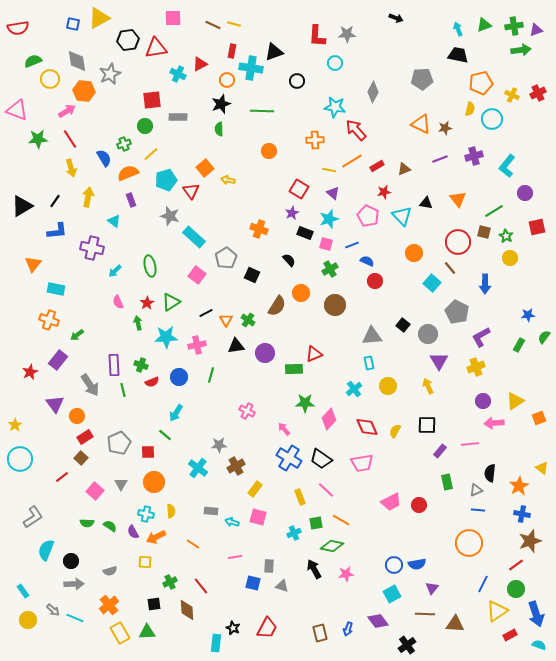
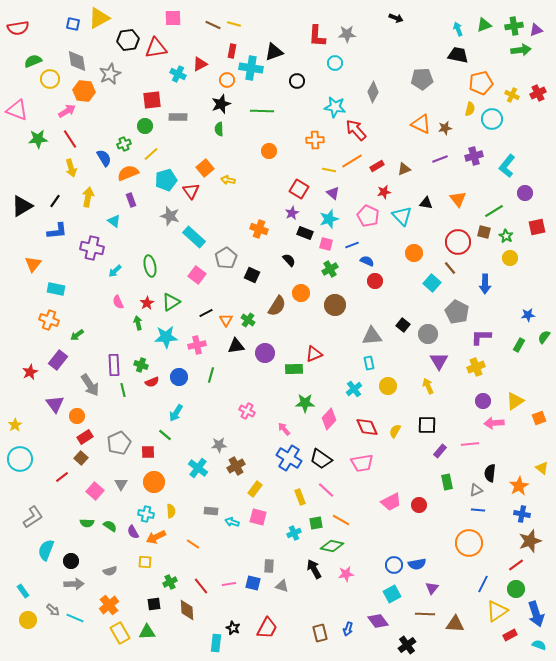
purple L-shape at (481, 337): rotated 30 degrees clockwise
pink line at (235, 557): moved 6 px left, 27 px down
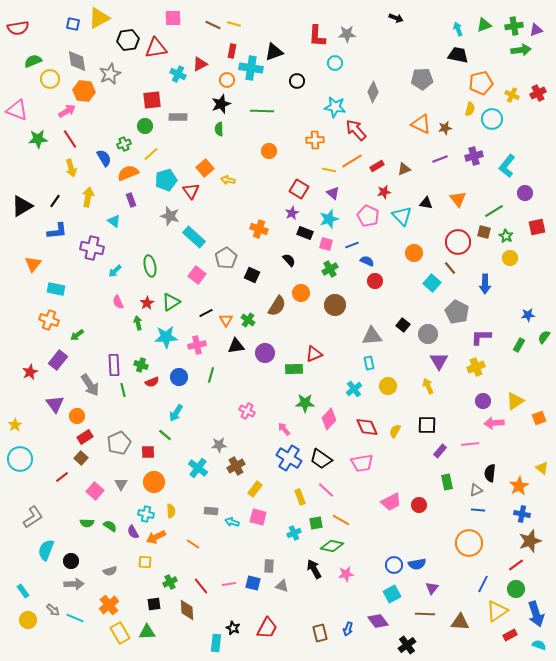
brown triangle at (455, 624): moved 5 px right, 2 px up
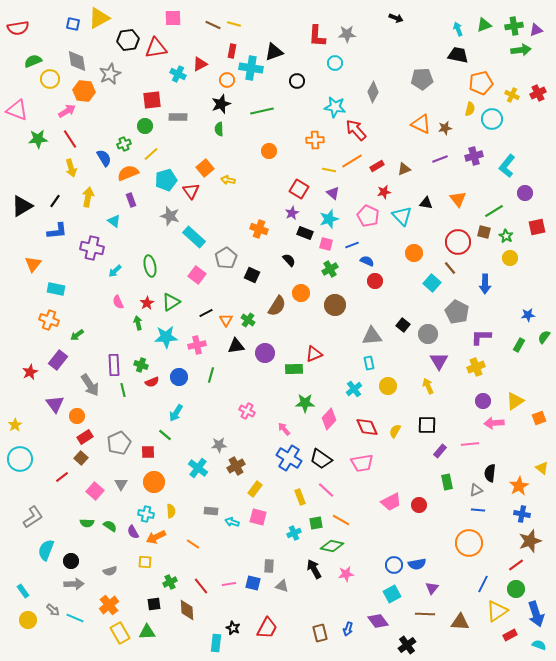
green line at (262, 111): rotated 15 degrees counterclockwise
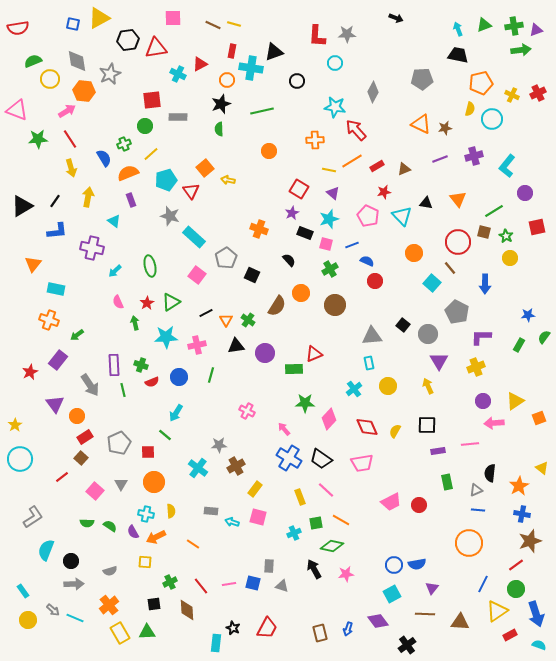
green arrow at (138, 323): moved 3 px left
purple rectangle at (440, 451): moved 2 px left; rotated 40 degrees clockwise
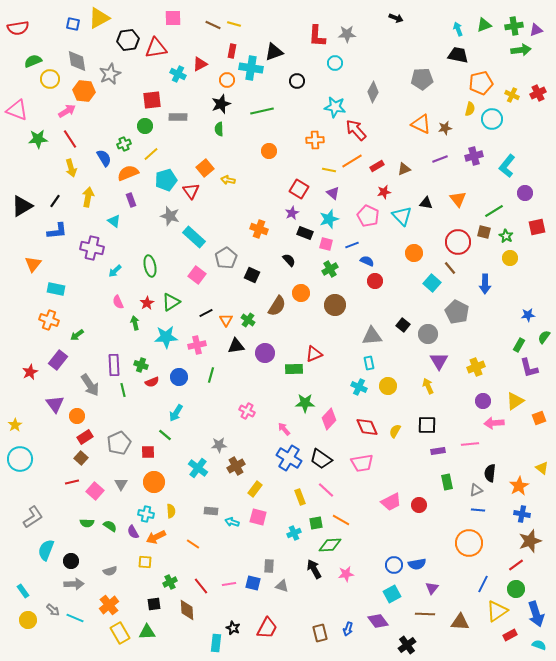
purple L-shape at (481, 337): moved 48 px right, 31 px down; rotated 105 degrees counterclockwise
cyan cross at (354, 389): moved 5 px right, 2 px up; rotated 28 degrees counterclockwise
red line at (62, 477): moved 10 px right, 5 px down; rotated 24 degrees clockwise
green diamond at (332, 546): moved 2 px left, 1 px up; rotated 15 degrees counterclockwise
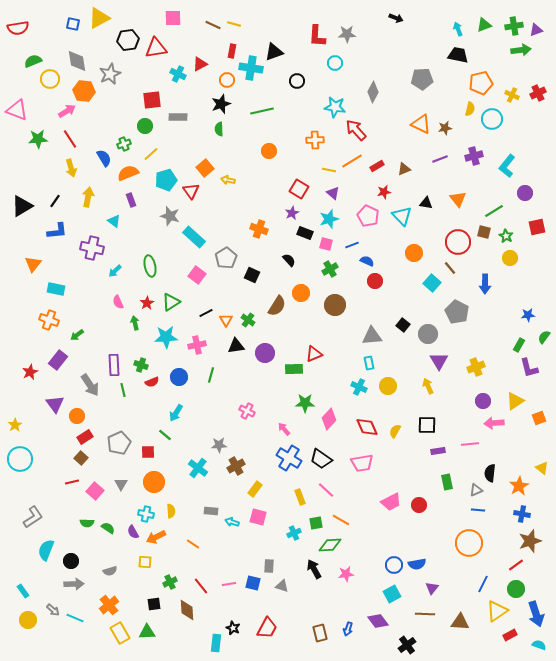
green semicircle at (110, 526): moved 2 px left, 2 px down
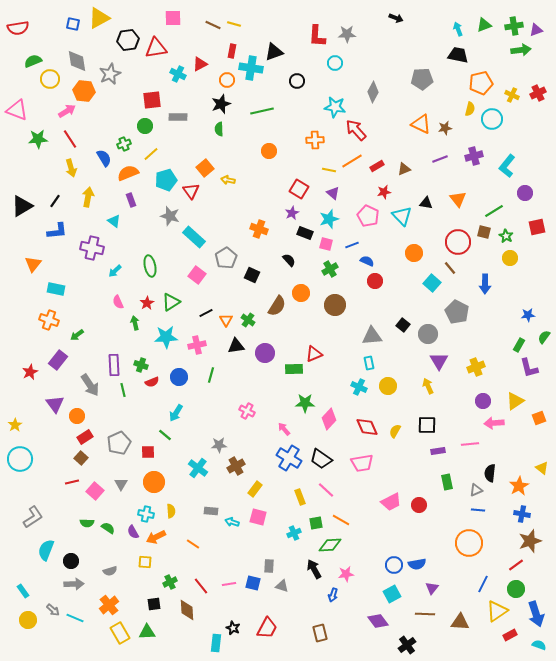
blue arrow at (348, 629): moved 15 px left, 34 px up
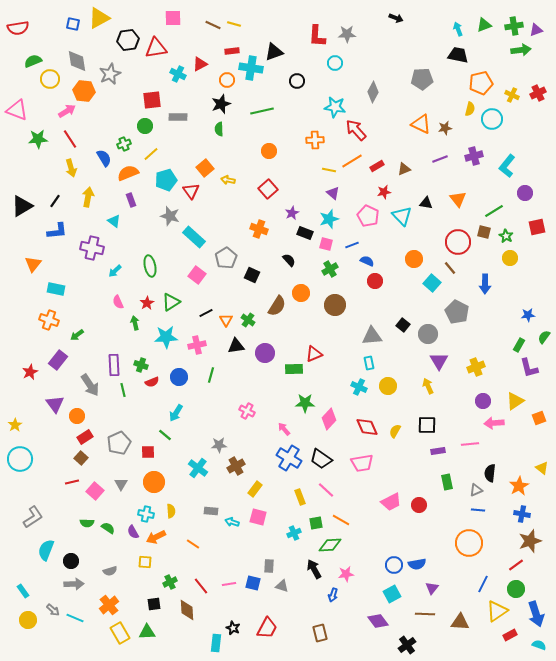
red rectangle at (232, 51): rotated 72 degrees clockwise
red square at (299, 189): moved 31 px left; rotated 18 degrees clockwise
orange circle at (414, 253): moved 6 px down
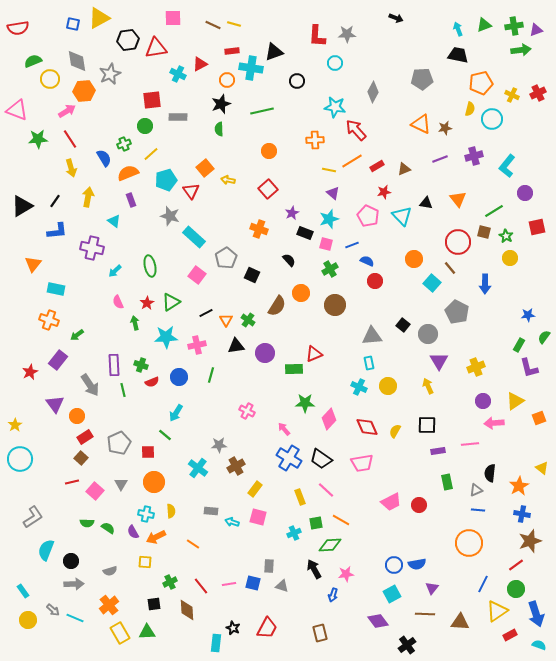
orange hexagon at (84, 91): rotated 10 degrees counterclockwise
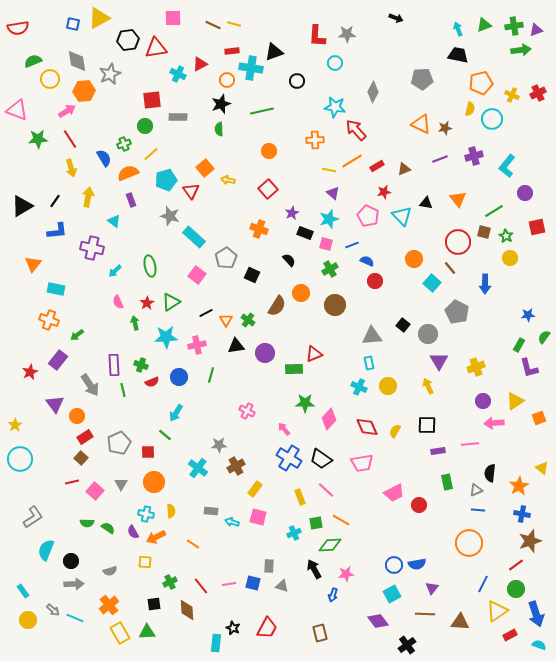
pink trapezoid at (391, 502): moved 3 px right, 9 px up
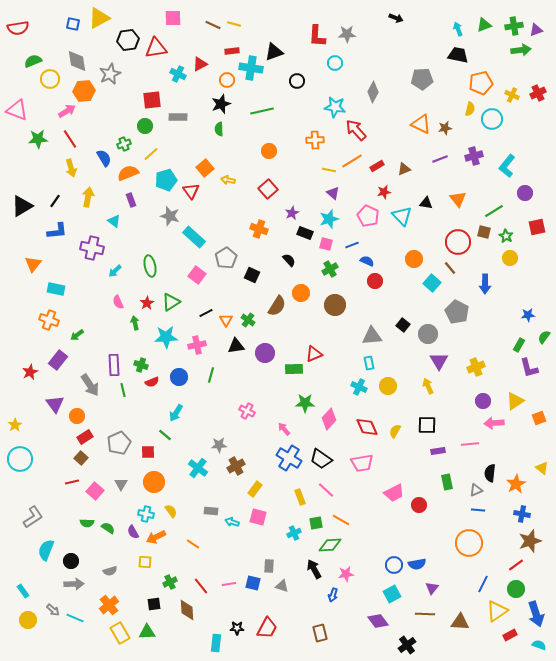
orange star at (519, 486): moved 3 px left, 2 px up
yellow semicircle at (171, 511): rotated 32 degrees counterclockwise
black star at (233, 628): moved 4 px right; rotated 24 degrees counterclockwise
